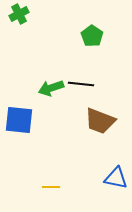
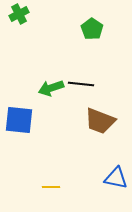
green pentagon: moved 7 px up
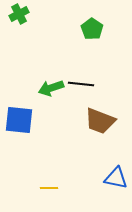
yellow line: moved 2 px left, 1 px down
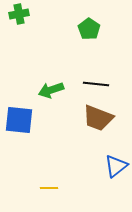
green cross: rotated 18 degrees clockwise
green pentagon: moved 3 px left
black line: moved 15 px right
green arrow: moved 2 px down
brown trapezoid: moved 2 px left, 3 px up
blue triangle: moved 12 px up; rotated 50 degrees counterclockwise
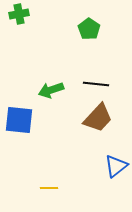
brown trapezoid: rotated 68 degrees counterclockwise
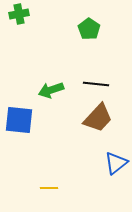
blue triangle: moved 3 px up
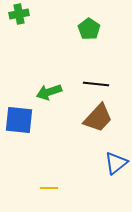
green arrow: moved 2 px left, 2 px down
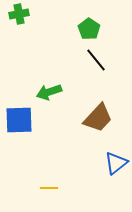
black line: moved 24 px up; rotated 45 degrees clockwise
blue square: rotated 8 degrees counterclockwise
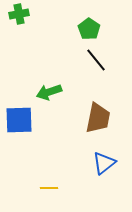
brown trapezoid: rotated 32 degrees counterclockwise
blue triangle: moved 12 px left
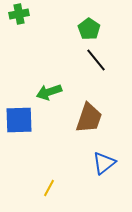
brown trapezoid: moved 9 px left; rotated 8 degrees clockwise
yellow line: rotated 60 degrees counterclockwise
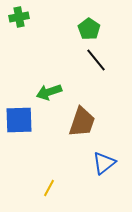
green cross: moved 3 px down
brown trapezoid: moved 7 px left, 4 px down
